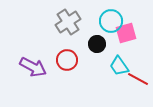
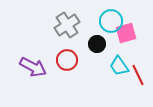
gray cross: moved 1 px left, 3 px down
red line: moved 4 px up; rotated 35 degrees clockwise
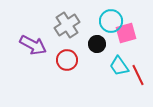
purple arrow: moved 22 px up
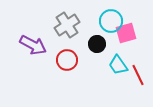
cyan trapezoid: moved 1 px left, 1 px up
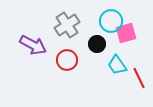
cyan trapezoid: moved 1 px left
red line: moved 1 px right, 3 px down
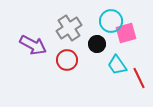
gray cross: moved 2 px right, 3 px down
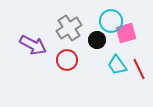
black circle: moved 4 px up
red line: moved 9 px up
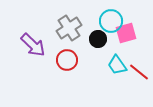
black circle: moved 1 px right, 1 px up
purple arrow: rotated 16 degrees clockwise
red line: moved 3 px down; rotated 25 degrees counterclockwise
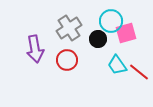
purple arrow: moved 2 px right, 4 px down; rotated 36 degrees clockwise
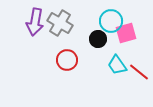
gray cross: moved 9 px left, 5 px up; rotated 25 degrees counterclockwise
purple arrow: moved 27 px up; rotated 20 degrees clockwise
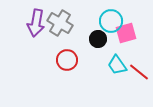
purple arrow: moved 1 px right, 1 px down
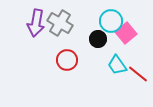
pink square: rotated 25 degrees counterclockwise
red line: moved 1 px left, 2 px down
